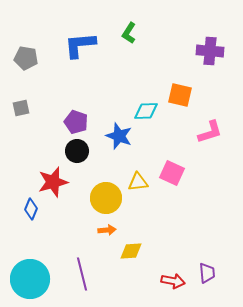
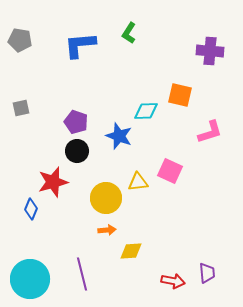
gray pentagon: moved 6 px left, 18 px up
pink square: moved 2 px left, 2 px up
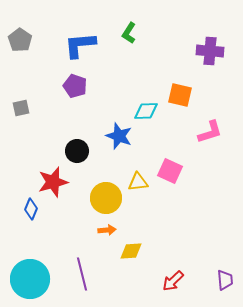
gray pentagon: rotated 25 degrees clockwise
purple pentagon: moved 1 px left, 36 px up
purple trapezoid: moved 18 px right, 7 px down
red arrow: rotated 125 degrees clockwise
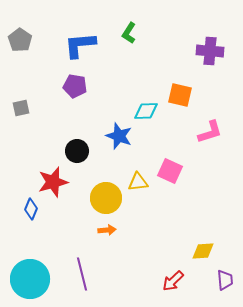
purple pentagon: rotated 10 degrees counterclockwise
yellow diamond: moved 72 px right
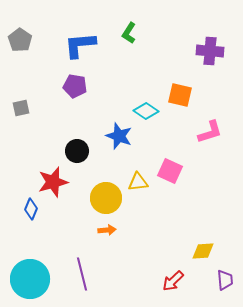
cyan diamond: rotated 35 degrees clockwise
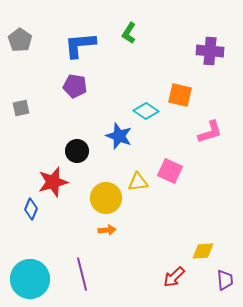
red arrow: moved 1 px right, 4 px up
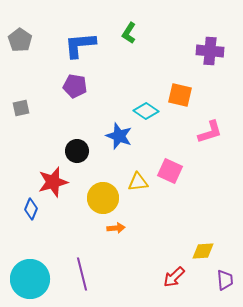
yellow circle: moved 3 px left
orange arrow: moved 9 px right, 2 px up
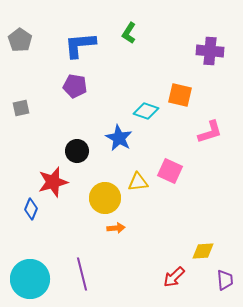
cyan diamond: rotated 15 degrees counterclockwise
blue star: moved 2 px down; rotated 8 degrees clockwise
yellow circle: moved 2 px right
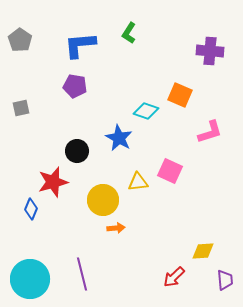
orange square: rotated 10 degrees clockwise
yellow circle: moved 2 px left, 2 px down
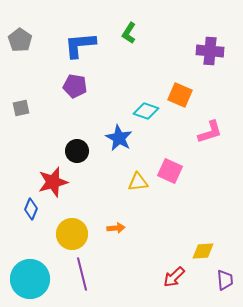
yellow circle: moved 31 px left, 34 px down
